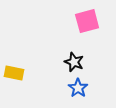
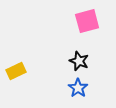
black star: moved 5 px right, 1 px up
yellow rectangle: moved 2 px right, 2 px up; rotated 36 degrees counterclockwise
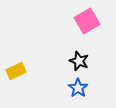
pink square: rotated 15 degrees counterclockwise
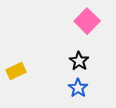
pink square: rotated 15 degrees counterclockwise
black star: rotated 12 degrees clockwise
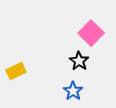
pink square: moved 4 px right, 12 px down
blue star: moved 5 px left, 3 px down
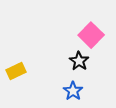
pink square: moved 2 px down
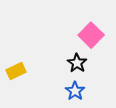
black star: moved 2 px left, 2 px down
blue star: moved 2 px right
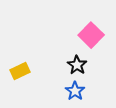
black star: moved 2 px down
yellow rectangle: moved 4 px right
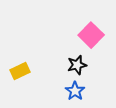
black star: rotated 24 degrees clockwise
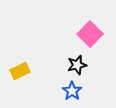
pink square: moved 1 px left, 1 px up
blue star: moved 3 px left
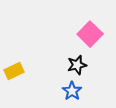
yellow rectangle: moved 6 px left
